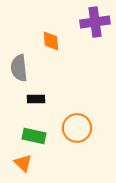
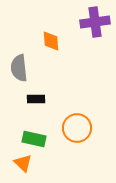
green rectangle: moved 3 px down
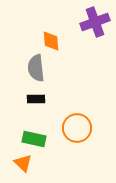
purple cross: rotated 12 degrees counterclockwise
gray semicircle: moved 17 px right
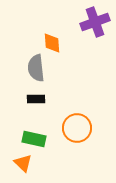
orange diamond: moved 1 px right, 2 px down
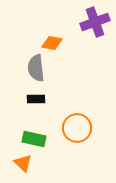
orange diamond: rotated 75 degrees counterclockwise
